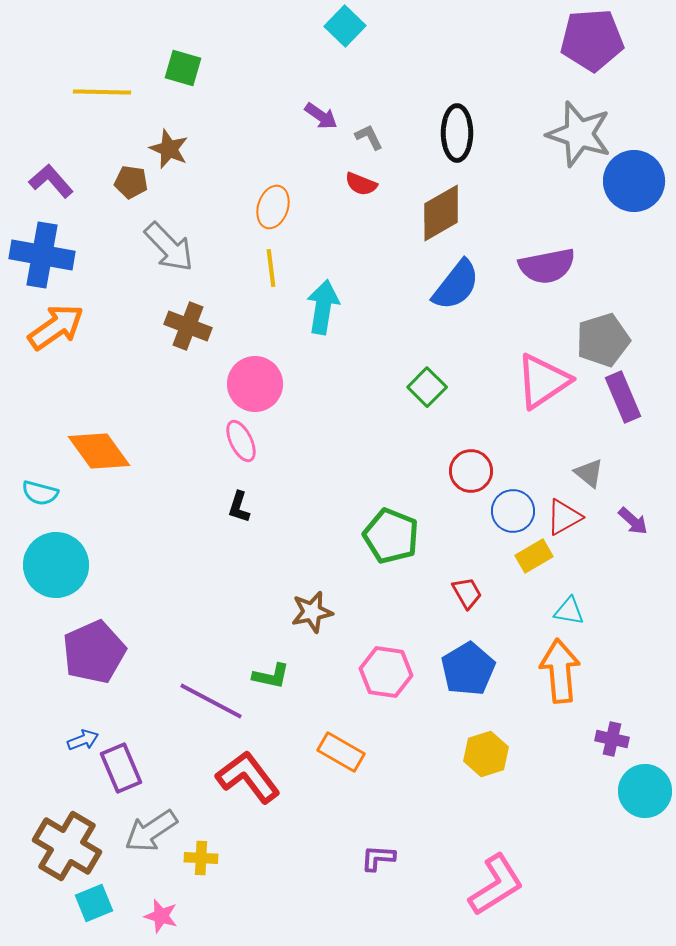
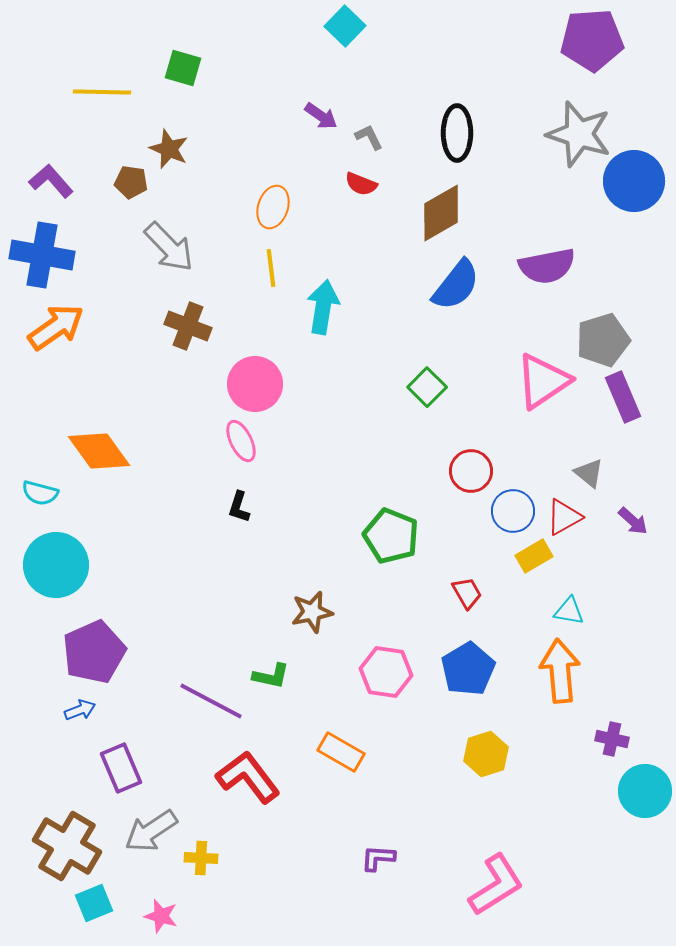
blue arrow at (83, 740): moved 3 px left, 30 px up
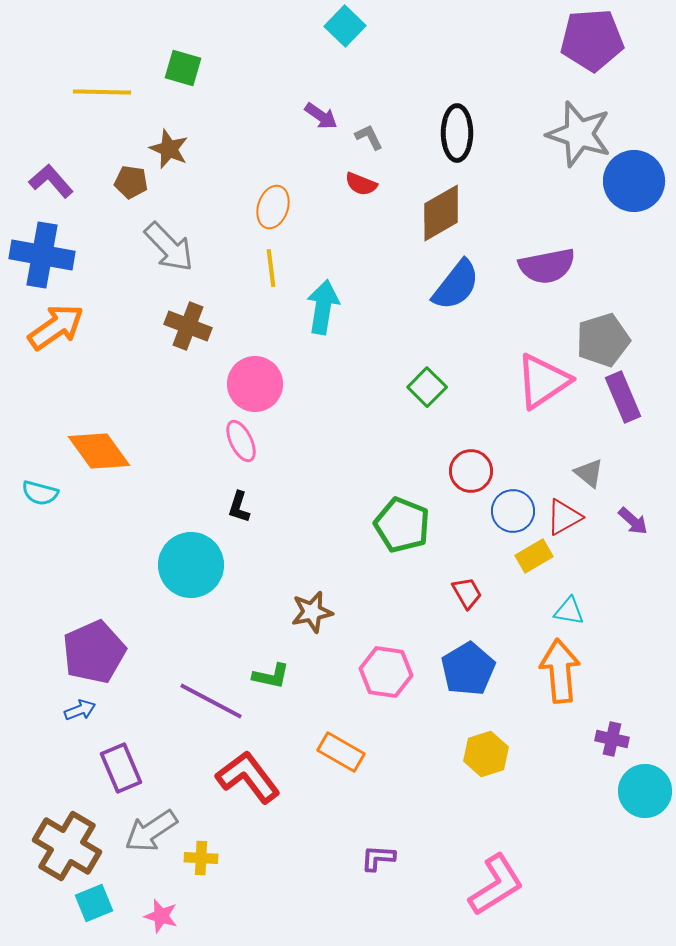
green pentagon at (391, 536): moved 11 px right, 11 px up
cyan circle at (56, 565): moved 135 px right
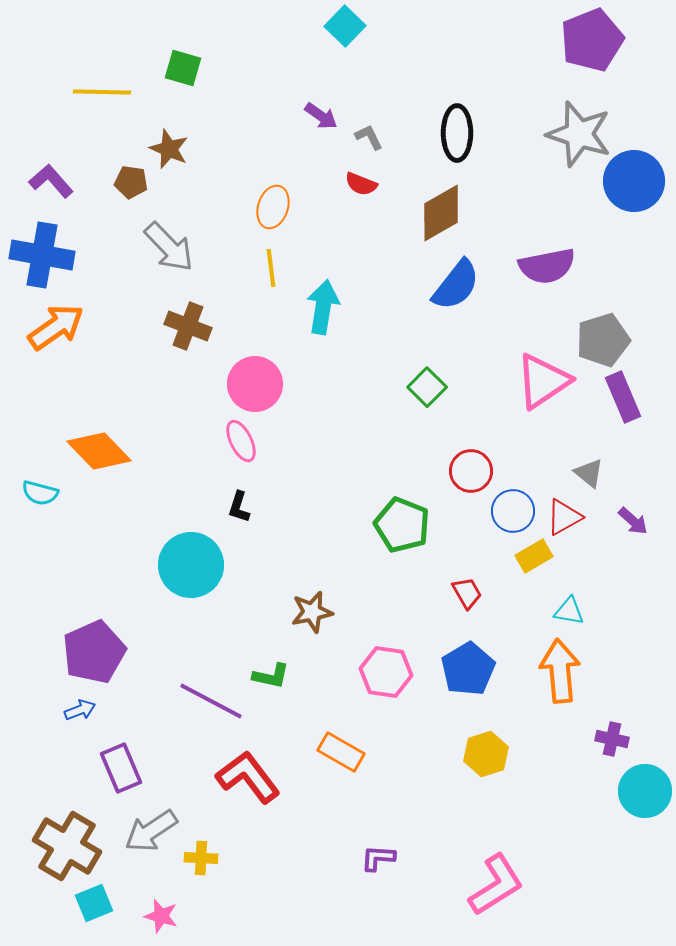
purple pentagon at (592, 40): rotated 18 degrees counterclockwise
orange diamond at (99, 451): rotated 8 degrees counterclockwise
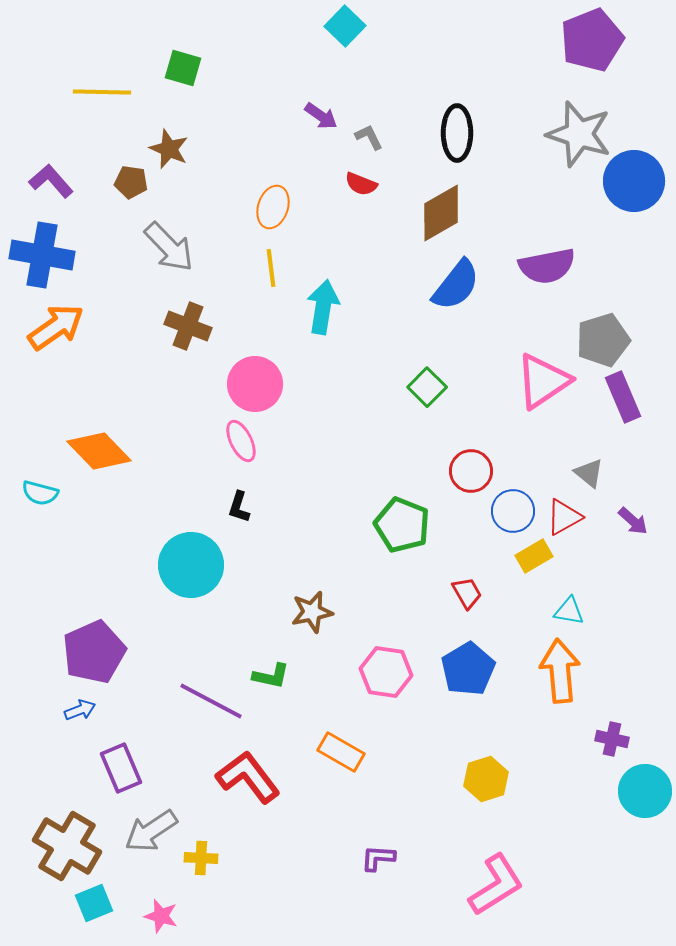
yellow hexagon at (486, 754): moved 25 px down
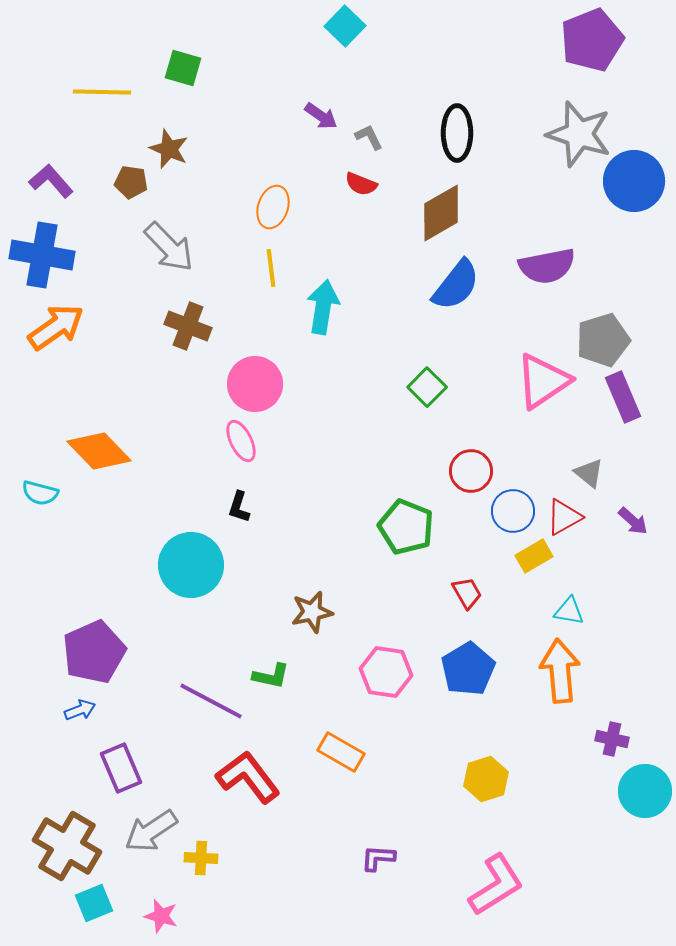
green pentagon at (402, 525): moved 4 px right, 2 px down
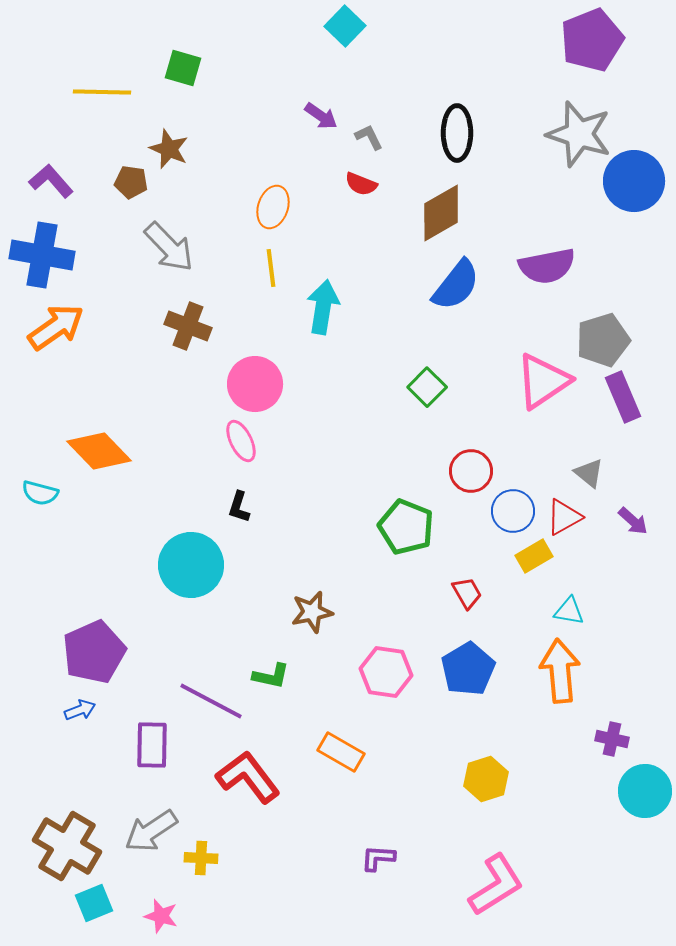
purple rectangle at (121, 768): moved 31 px right, 23 px up; rotated 24 degrees clockwise
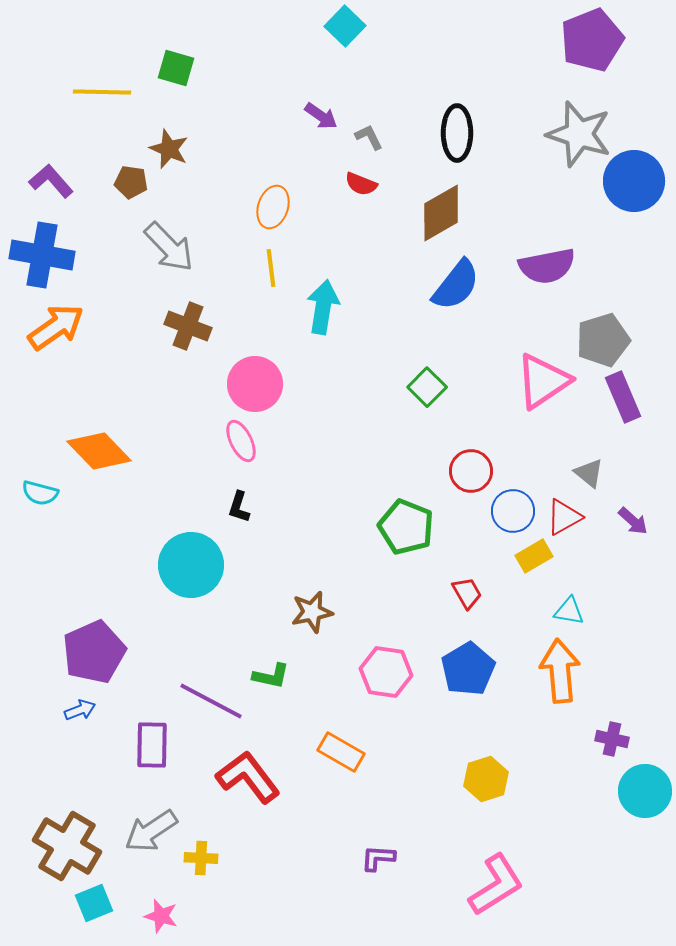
green square at (183, 68): moved 7 px left
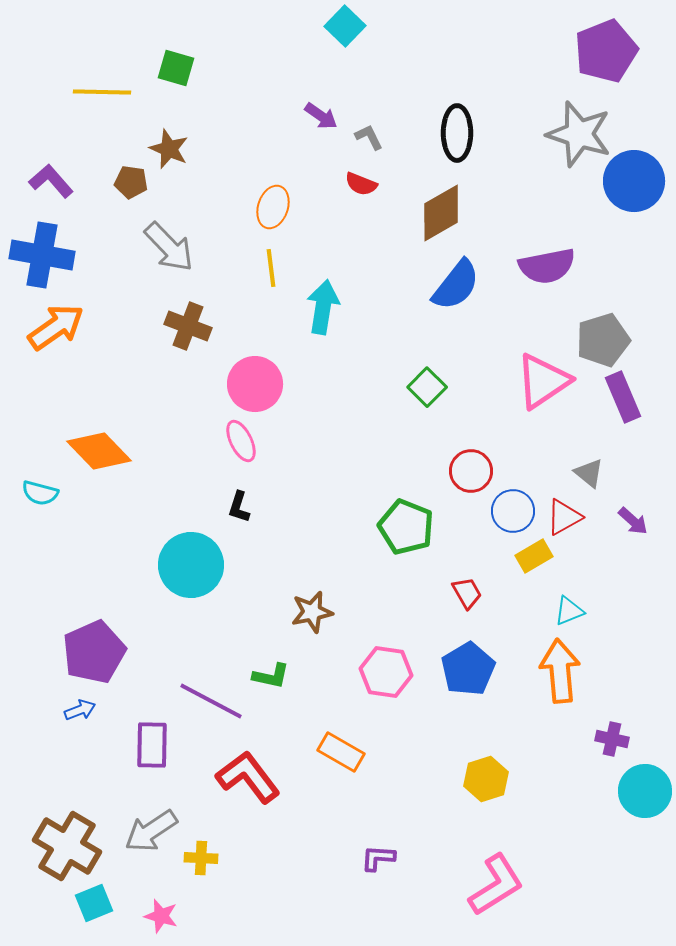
purple pentagon at (592, 40): moved 14 px right, 11 px down
cyan triangle at (569, 611): rotated 32 degrees counterclockwise
